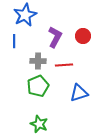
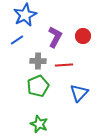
blue line: moved 3 px right, 1 px up; rotated 56 degrees clockwise
blue triangle: rotated 30 degrees counterclockwise
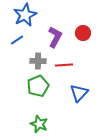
red circle: moved 3 px up
